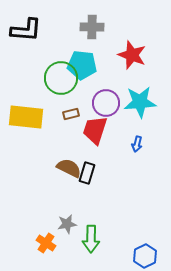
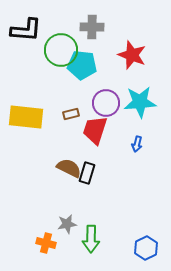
green circle: moved 28 px up
orange cross: rotated 18 degrees counterclockwise
blue hexagon: moved 1 px right, 8 px up
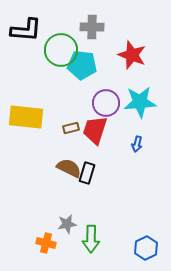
brown rectangle: moved 14 px down
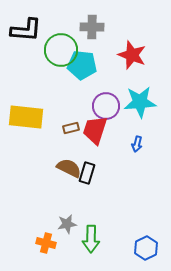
purple circle: moved 3 px down
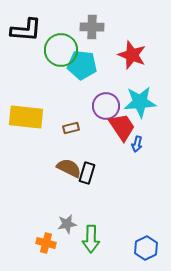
red trapezoid: moved 27 px right, 3 px up; rotated 128 degrees clockwise
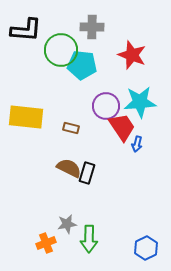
brown rectangle: rotated 28 degrees clockwise
green arrow: moved 2 px left
orange cross: rotated 36 degrees counterclockwise
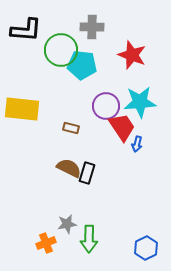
yellow rectangle: moved 4 px left, 8 px up
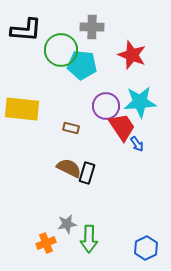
blue arrow: rotated 49 degrees counterclockwise
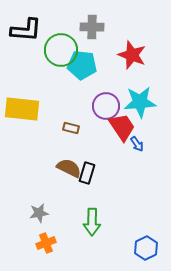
gray star: moved 28 px left, 11 px up
green arrow: moved 3 px right, 17 px up
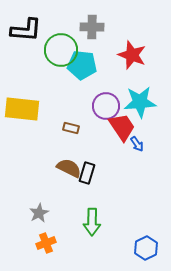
gray star: rotated 18 degrees counterclockwise
